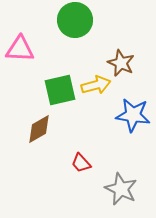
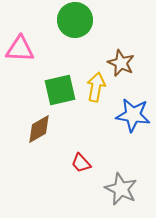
yellow arrow: moved 2 px down; rotated 64 degrees counterclockwise
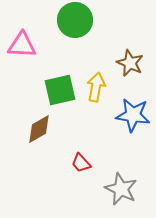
pink triangle: moved 2 px right, 4 px up
brown star: moved 9 px right
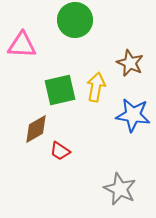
brown diamond: moved 3 px left
red trapezoid: moved 21 px left, 12 px up; rotated 15 degrees counterclockwise
gray star: moved 1 px left
